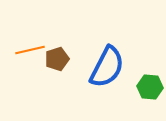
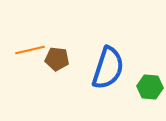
brown pentagon: rotated 25 degrees clockwise
blue semicircle: moved 1 px right, 1 px down; rotated 9 degrees counterclockwise
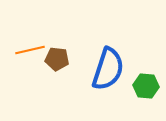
blue semicircle: moved 1 px down
green hexagon: moved 4 px left, 1 px up
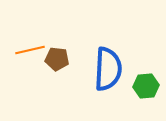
blue semicircle: rotated 15 degrees counterclockwise
green hexagon: rotated 10 degrees counterclockwise
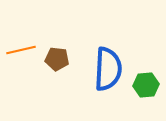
orange line: moved 9 px left
green hexagon: moved 1 px up
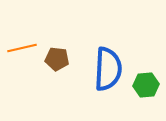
orange line: moved 1 px right, 2 px up
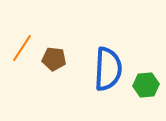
orange line: rotated 44 degrees counterclockwise
brown pentagon: moved 3 px left
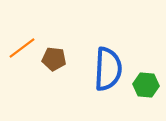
orange line: rotated 20 degrees clockwise
green hexagon: rotated 10 degrees clockwise
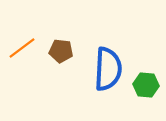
brown pentagon: moved 7 px right, 8 px up
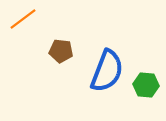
orange line: moved 1 px right, 29 px up
blue semicircle: moved 1 px left, 2 px down; rotated 18 degrees clockwise
